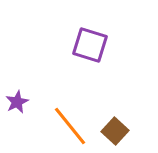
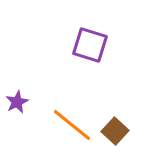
orange line: moved 2 px right, 1 px up; rotated 12 degrees counterclockwise
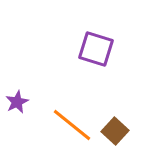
purple square: moved 6 px right, 4 px down
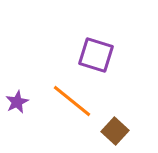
purple square: moved 6 px down
orange line: moved 24 px up
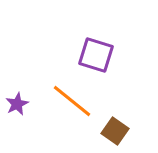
purple star: moved 2 px down
brown square: rotated 8 degrees counterclockwise
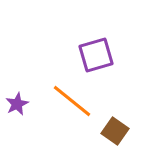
purple square: rotated 33 degrees counterclockwise
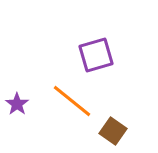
purple star: rotated 10 degrees counterclockwise
brown square: moved 2 px left
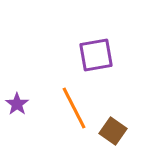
purple square: rotated 6 degrees clockwise
orange line: moved 2 px right, 7 px down; rotated 24 degrees clockwise
